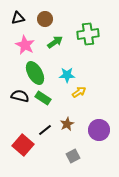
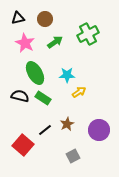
green cross: rotated 20 degrees counterclockwise
pink star: moved 2 px up
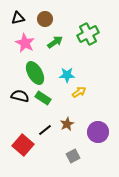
purple circle: moved 1 px left, 2 px down
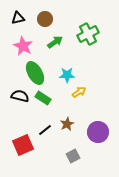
pink star: moved 2 px left, 3 px down
red square: rotated 25 degrees clockwise
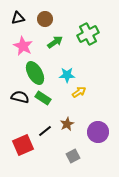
black semicircle: moved 1 px down
black line: moved 1 px down
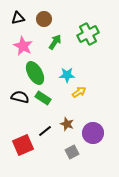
brown circle: moved 1 px left
green arrow: rotated 21 degrees counterclockwise
brown star: rotated 24 degrees counterclockwise
purple circle: moved 5 px left, 1 px down
gray square: moved 1 px left, 4 px up
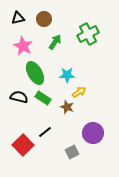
black semicircle: moved 1 px left
brown star: moved 17 px up
black line: moved 1 px down
red square: rotated 20 degrees counterclockwise
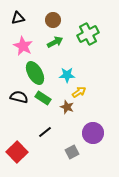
brown circle: moved 9 px right, 1 px down
green arrow: rotated 28 degrees clockwise
red square: moved 6 px left, 7 px down
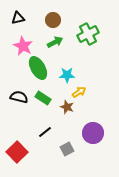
green ellipse: moved 3 px right, 5 px up
gray square: moved 5 px left, 3 px up
